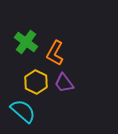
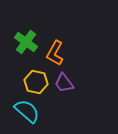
yellow hexagon: rotated 15 degrees counterclockwise
cyan semicircle: moved 4 px right
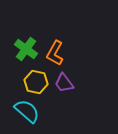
green cross: moved 7 px down
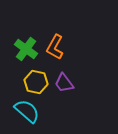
orange L-shape: moved 6 px up
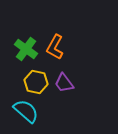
cyan semicircle: moved 1 px left
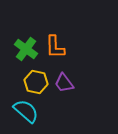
orange L-shape: rotated 30 degrees counterclockwise
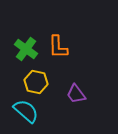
orange L-shape: moved 3 px right
purple trapezoid: moved 12 px right, 11 px down
